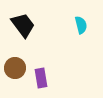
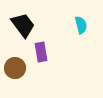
purple rectangle: moved 26 px up
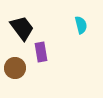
black trapezoid: moved 1 px left, 3 px down
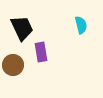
black trapezoid: rotated 12 degrees clockwise
brown circle: moved 2 px left, 3 px up
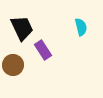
cyan semicircle: moved 2 px down
purple rectangle: moved 2 px right, 2 px up; rotated 24 degrees counterclockwise
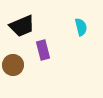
black trapezoid: moved 2 px up; rotated 92 degrees clockwise
purple rectangle: rotated 18 degrees clockwise
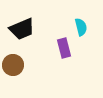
black trapezoid: moved 3 px down
purple rectangle: moved 21 px right, 2 px up
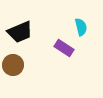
black trapezoid: moved 2 px left, 3 px down
purple rectangle: rotated 42 degrees counterclockwise
